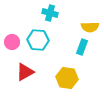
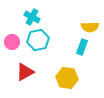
cyan cross: moved 18 px left, 4 px down; rotated 14 degrees clockwise
cyan hexagon: rotated 15 degrees counterclockwise
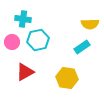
cyan cross: moved 9 px left, 2 px down; rotated 21 degrees counterclockwise
yellow semicircle: moved 3 px up
cyan rectangle: rotated 35 degrees clockwise
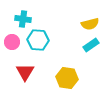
yellow semicircle: rotated 12 degrees counterclockwise
cyan hexagon: rotated 15 degrees clockwise
cyan rectangle: moved 9 px right, 2 px up
red triangle: rotated 30 degrees counterclockwise
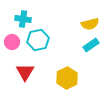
cyan hexagon: rotated 15 degrees counterclockwise
yellow hexagon: rotated 25 degrees clockwise
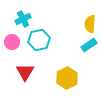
cyan cross: rotated 35 degrees counterclockwise
yellow semicircle: rotated 108 degrees clockwise
cyan hexagon: moved 1 px right
cyan rectangle: moved 2 px left
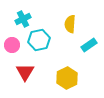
yellow semicircle: moved 20 px left
pink circle: moved 3 px down
